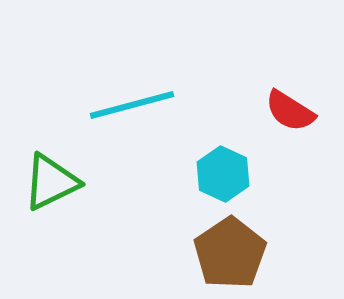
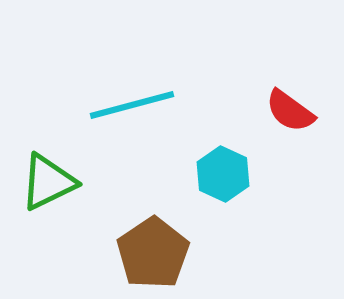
red semicircle: rotated 4 degrees clockwise
green triangle: moved 3 px left
brown pentagon: moved 77 px left
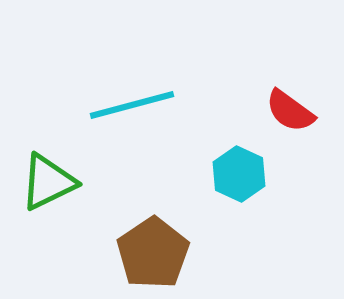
cyan hexagon: moved 16 px right
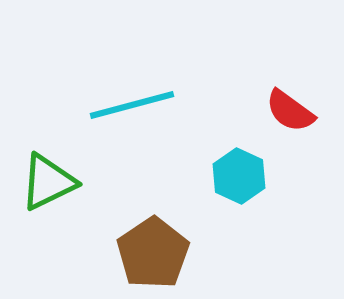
cyan hexagon: moved 2 px down
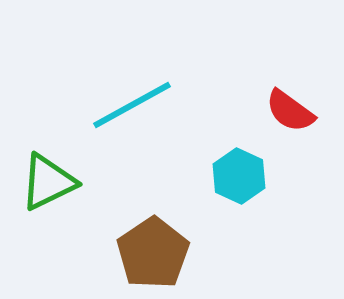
cyan line: rotated 14 degrees counterclockwise
